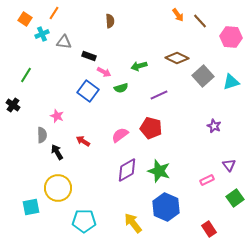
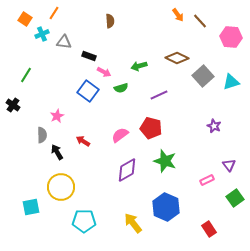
pink star: rotated 24 degrees clockwise
green star: moved 6 px right, 10 px up
yellow circle: moved 3 px right, 1 px up
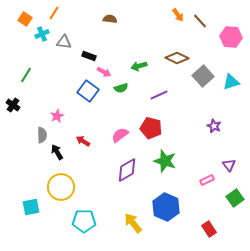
brown semicircle: moved 2 px up; rotated 80 degrees counterclockwise
